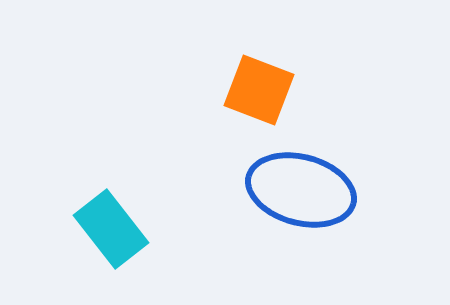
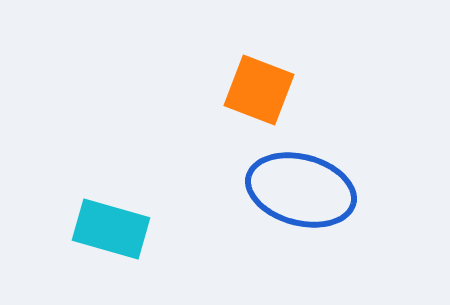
cyan rectangle: rotated 36 degrees counterclockwise
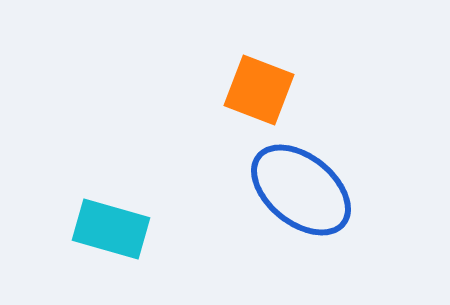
blue ellipse: rotated 24 degrees clockwise
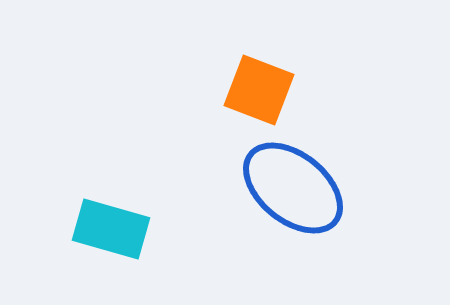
blue ellipse: moved 8 px left, 2 px up
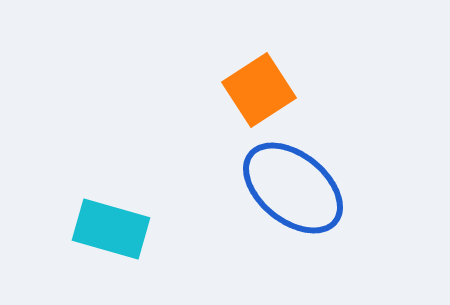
orange square: rotated 36 degrees clockwise
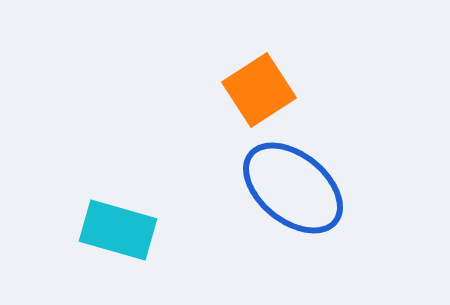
cyan rectangle: moved 7 px right, 1 px down
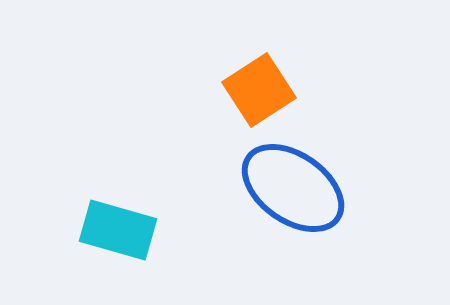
blue ellipse: rotated 4 degrees counterclockwise
